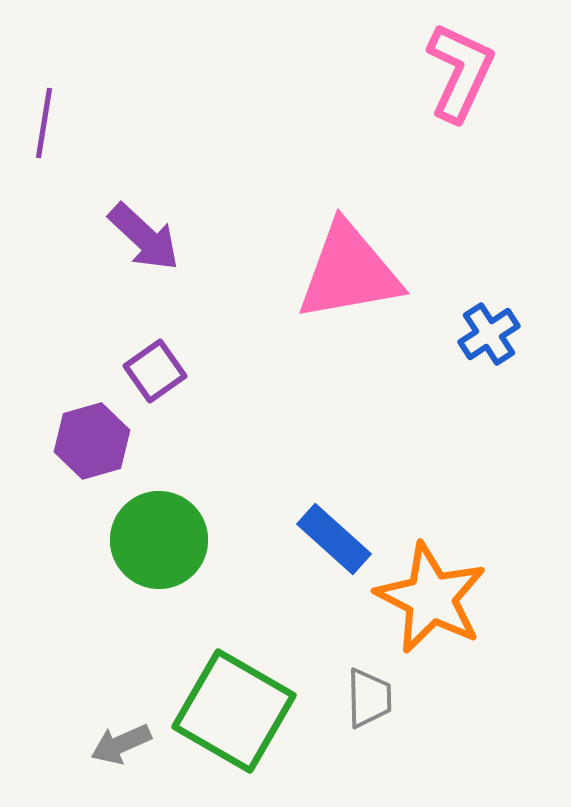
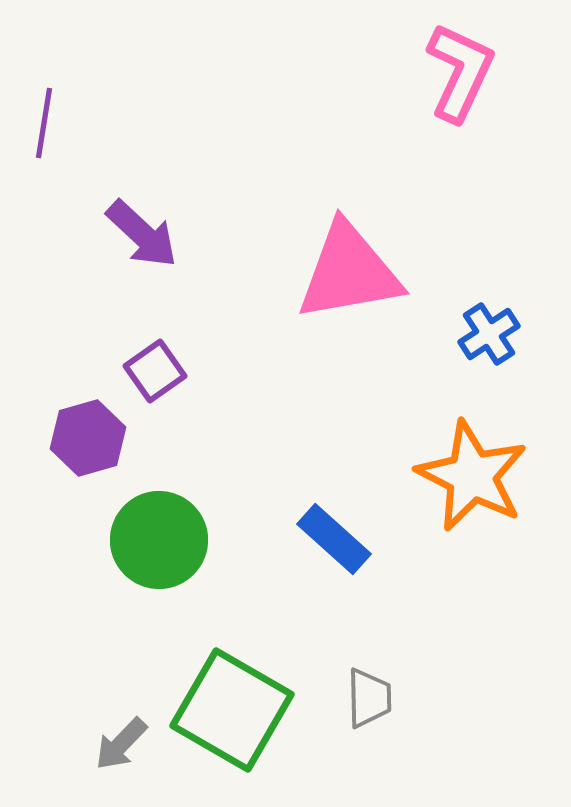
purple arrow: moved 2 px left, 3 px up
purple hexagon: moved 4 px left, 3 px up
orange star: moved 41 px right, 122 px up
green square: moved 2 px left, 1 px up
gray arrow: rotated 22 degrees counterclockwise
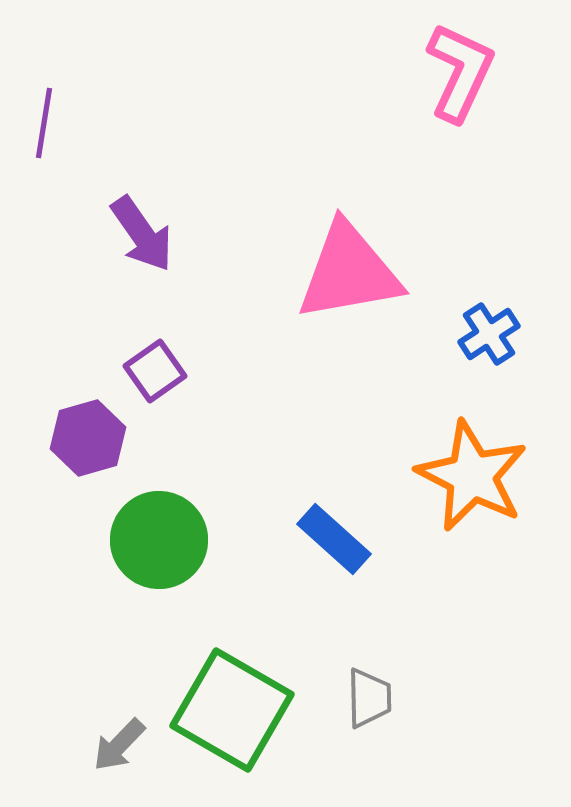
purple arrow: rotated 12 degrees clockwise
gray arrow: moved 2 px left, 1 px down
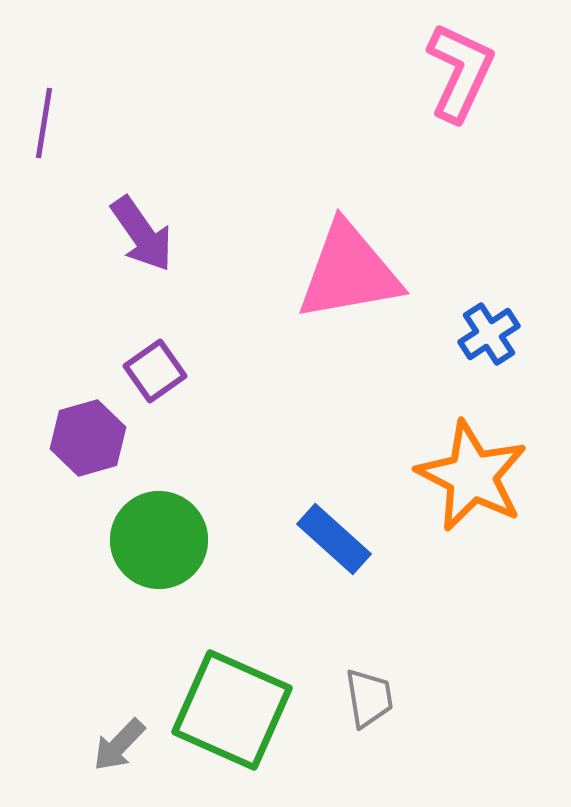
gray trapezoid: rotated 8 degrees counterclockwise
green square: rotated 6 degrees counterclockwise
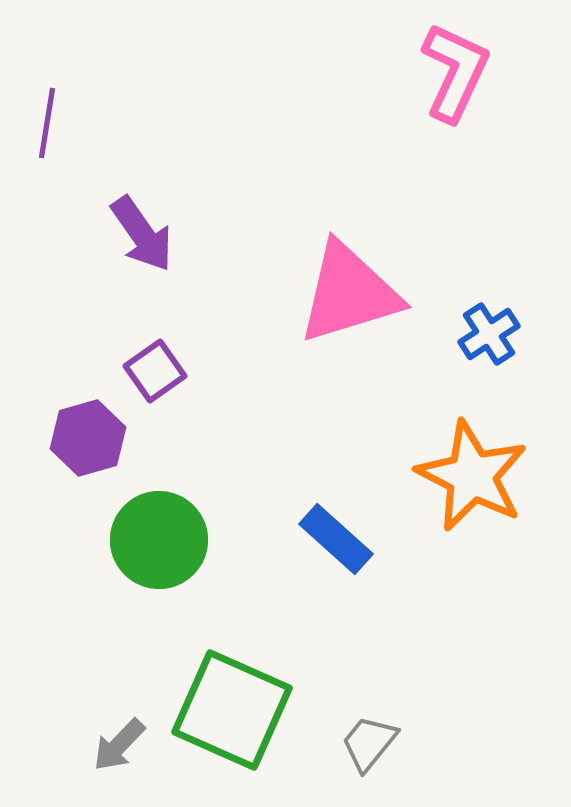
pink L-shape: moved 5 px left
purple line: moved 3 px right
pink triangle: moved 21 px down; rotated 7 degrees counterclockwise
blue rectangle: moved 2 px right
gray trapezoid: moved 45 px down; rotated 132 degrees counterclockwise
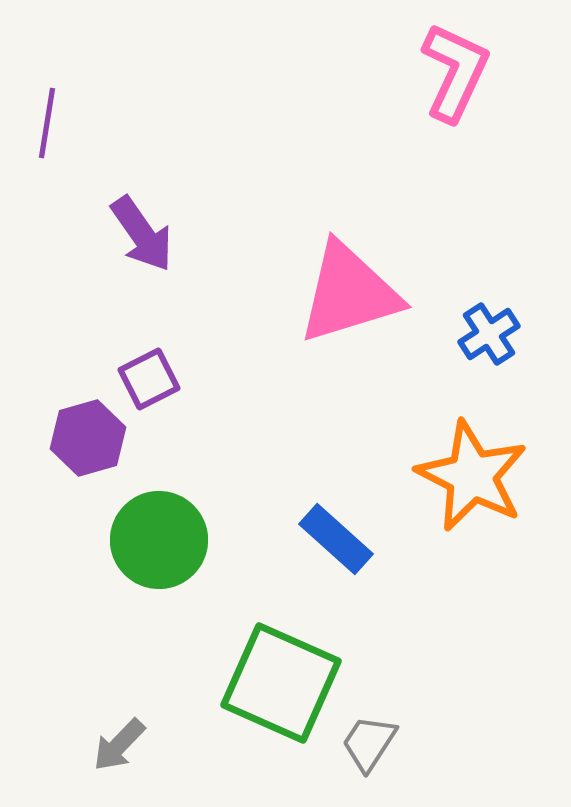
purple square: moved 6 px left, 8 px down; rotated 8 degrees clockwise
green square: moved 49 px right, 27 px up
gray trapezoid: rotated 6 degrees counterclockwise
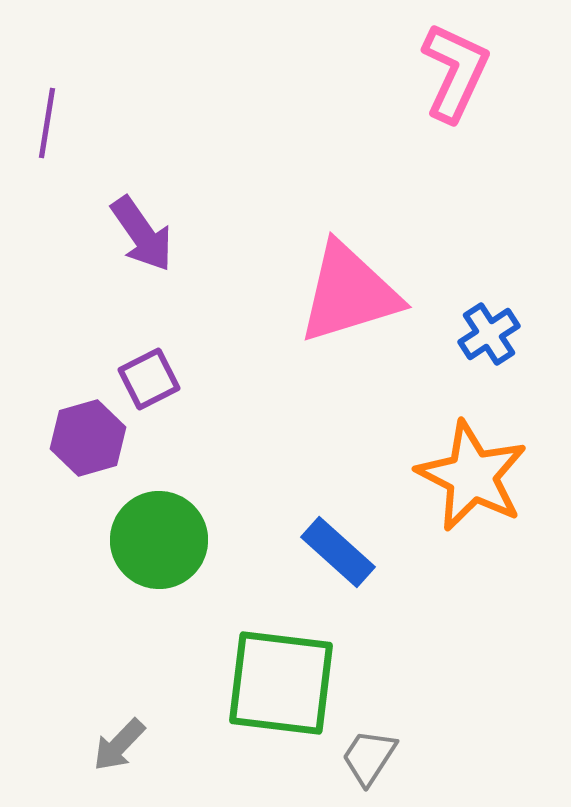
blue rectangle: moved 2 px right, 13 px down
green square: rotated 17 degrees counterclockwise
gray trapezoid: moved 14 px down
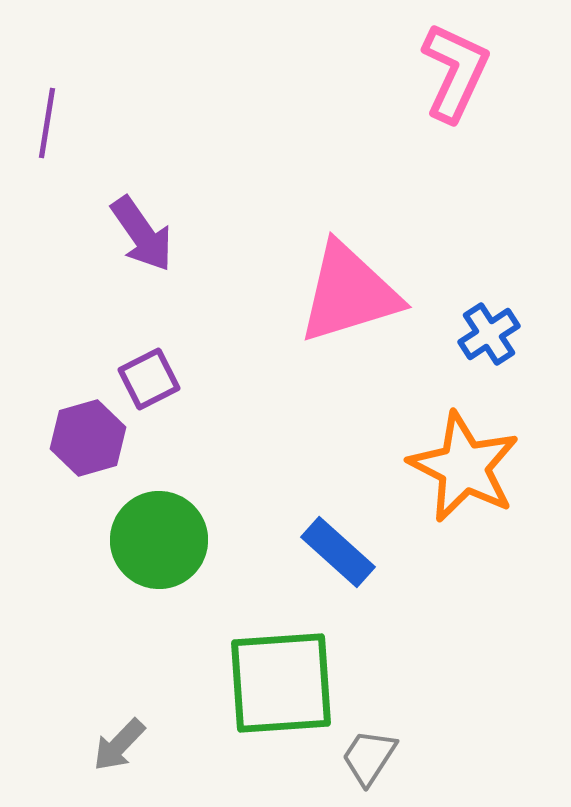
orange star: moved 8 px left, 9 px up
green square: rotated 11 degrees counterclockwise
